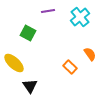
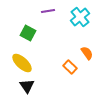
orange semicircle: moved 3 px left, 1 px up
yellow ellipse: moved 8 px right
black triangle: moved 3 px left
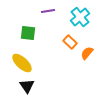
green square: rotated 21 degrees counterclockwise
orange semicircle: rotated 104 degrees counterclockwise
orange rectangle: moved 25 px up
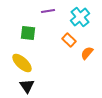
orange rectangle: moved 1 px left, 2 px up
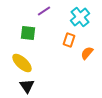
purple line: moved 4 px left; rotated 24 degrees counterclockwise
orange rectangle: rotated 64 degrees clockwise
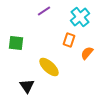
green square: moved 12 px left, 10 px down
yellow ellipse: moved 27 px right, 4 px down
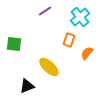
purple line: moved 1 px right
green square: moved 2 px left, 1 px down
black triangle: rotated 42 degrees clockwise
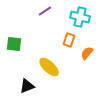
cyan cross: rotated 36 degrees counterclockwise
